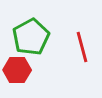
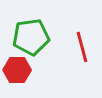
green pentagon: rotated 21 degrees clockwise
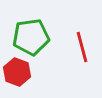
red hexagon: moved 2 px down; rotated 20 degrees clockwise
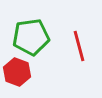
red line: moved 3 px left, 1 px up
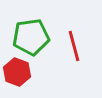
red line: moved 5 px left
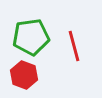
red hexagon: moved 7 px right, 3 px down
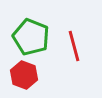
green pentagon: rotated 30 degrees clockwise
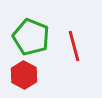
red hexagon: rotated 8 degrees clockwise
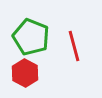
red hexagon: moved 1 px right, 2 px up
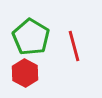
green pentagon: rotated 9 degrees clockwise
